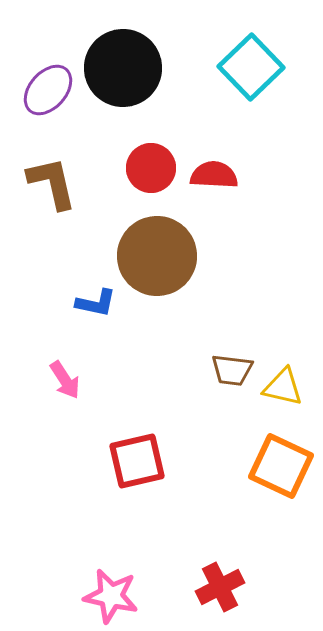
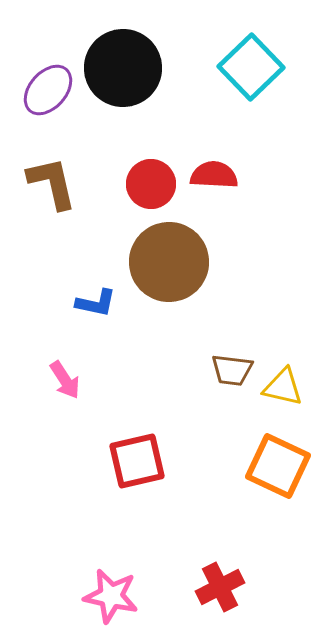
red circle: moved 16 px down
brown circle: moved 12 px right, 6 px down
orange square: moved 3 px left
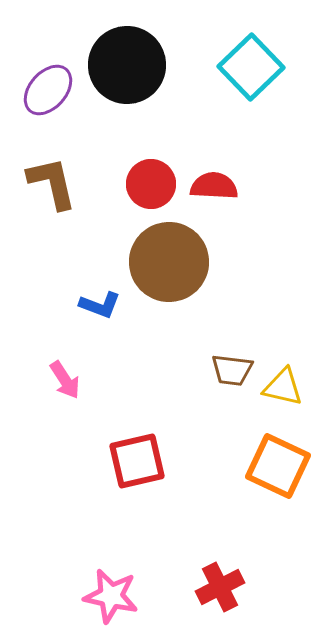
black circle: moved 4 px right, 3 px up
red semicircle: moved 11 px down
blue L-shape: moved 4 px right, 2 px down; rotated 9 degrees clockwise
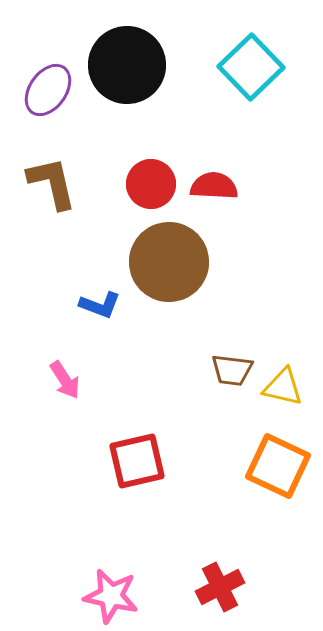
purple ellipse: rotated 6 degrees counterclockwise
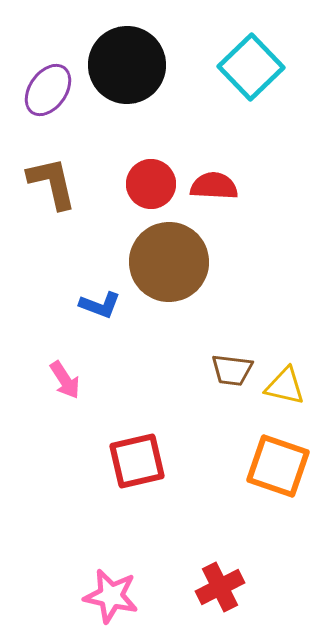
yellow triangle: moved 2 px right, 1 px up
orange square: rotated 6 degrees counterclockwise
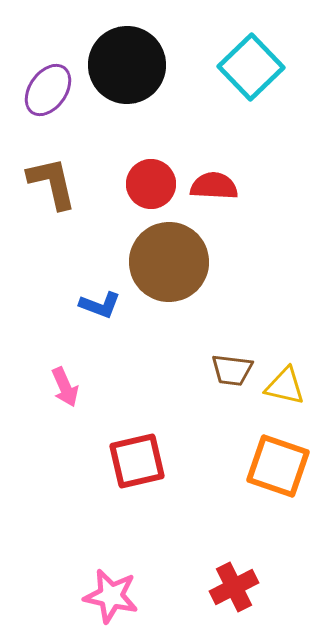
pink arrow: moved 7 px down; rotated 9 degrees clockwise
red cross: moved 14 px right
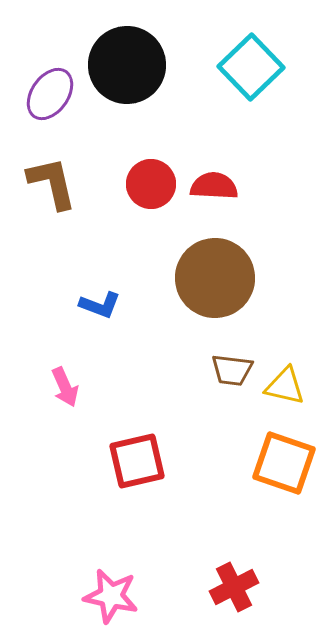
purple ellipse: moved 2 px right, 4 px down
brown circle: moved 46 px right, 16 px down
orange square: moved 6 px right, 3 px up
